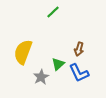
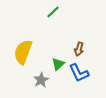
gray star: moved 3 px down
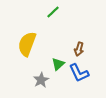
yellow semicircle: moved 4 px right, 8 px up
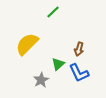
yellow semicircle: rotated 25 degrees clockwise
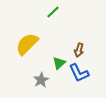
brown arrow: moved 1 px down
green triangle: moved 1 px right, 1 px up
